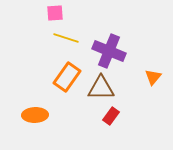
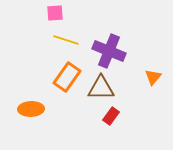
yellow line: moved 2 px down
orange ellipse: moved 4 px left, 6 px up
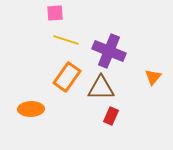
red rectangle: rotated 12 degrees counterclockwise
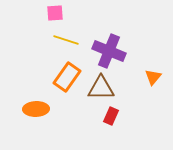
orange ellipse: moved 5 px right
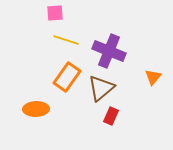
brown triangle: rotated 40 degrees counterclockwise
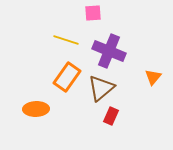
pink square: moved 38 px right
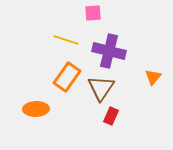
purple cross: rotated 8 degrees counterclockwise
brown triangle: rotated 16 degrees counterclockwise
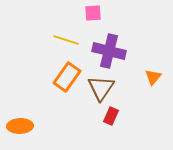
orange ellipse: moved 16 px left, 17 px down
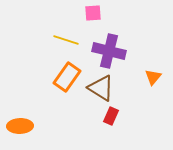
brown triangle: rotated 32 degrees counterclockwise
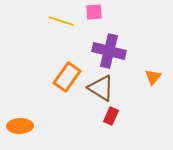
pink square: moved 1 px right, 1 px up
yellow line: moved 5 px left, 19 px up
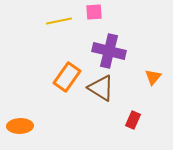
yellow line: moved 2 px left; rotated 30 degrees counterclockwise
red rectangle: moved 22 px right, 4 px down
